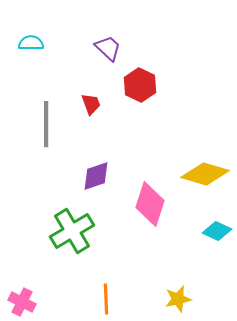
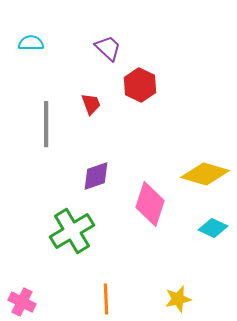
cyan diamond: moved 4 px left, 3 px up
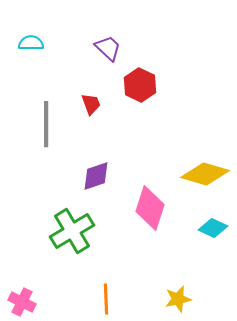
pink diamond: moved 4 px down
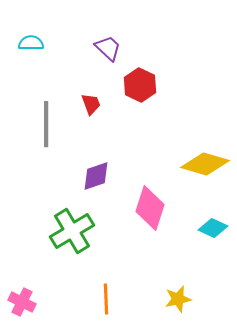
yellow diamond: moved 10 px up
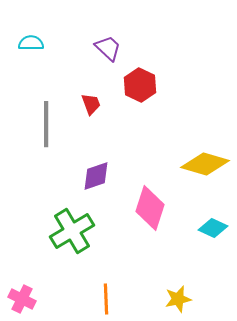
pink cross: moved 3 px up
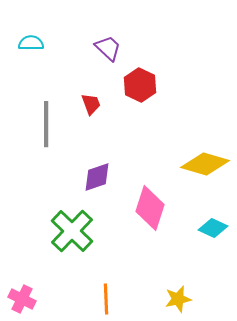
purple diamond: moved 1 px right, 1 px down
green cross: rotated 15 degrees counterclockwise
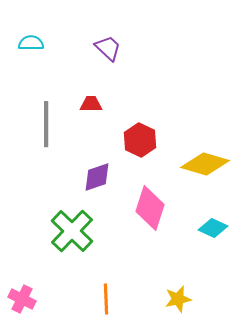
red hexagon: moved 55 px down
red trapezoid: rotated 70 degrees counterclockwise
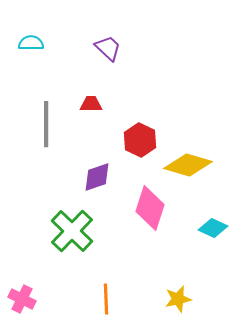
yellow diamond: moved 17 px left, 1 px down
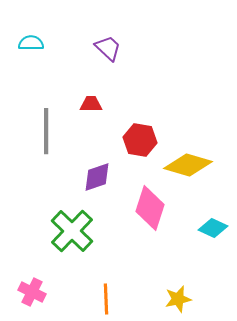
gray line: moved 7 px down
red hexagon: rotated 16 degrees counterclockwise
pink cross: moved 10 px right, 7 px up
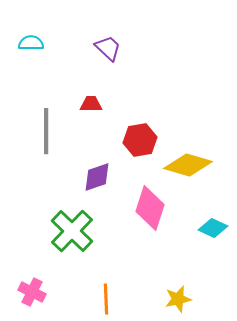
red hexagon: rotated 20 degrees counterclockwise
